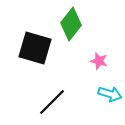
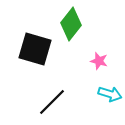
black square: moved 1 px down
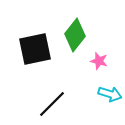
green diamond: moved 4 px right, 11 px down
black square: rotated 28 degrees counterclockwise
black line: moved 2 px down
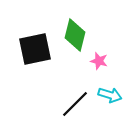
green diamond: rotated 24 degrees counterclockwise
cyan arrow: moved 1 px down
black line: moved 23 px right
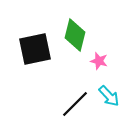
cyan arrow: moved 1 px left, 1 px down; rotated 30 degrees clockwise
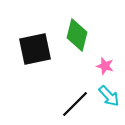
green diamond: moved 2 px right
pink star: moved 6 px right, 5 px down
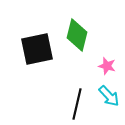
black square: moved 2 px right
pink star: moved 2 px right
black line: moved 2 px right; rotated 32 degrees counterclockwise
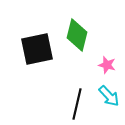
pink star: moved 1 px up
